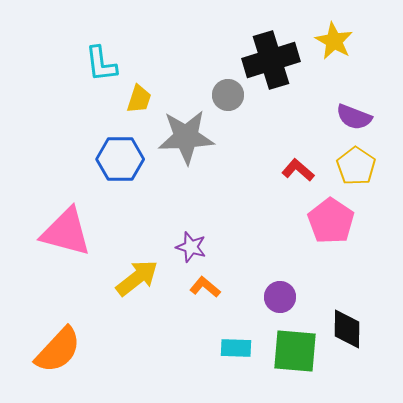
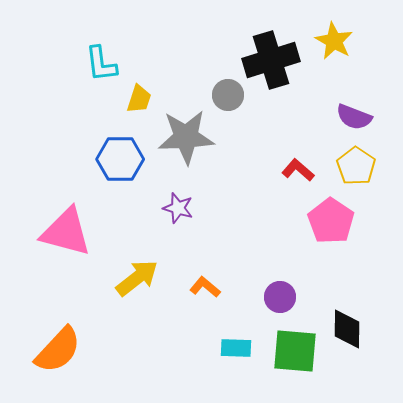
purple star: moved 13 px left, 39 px up
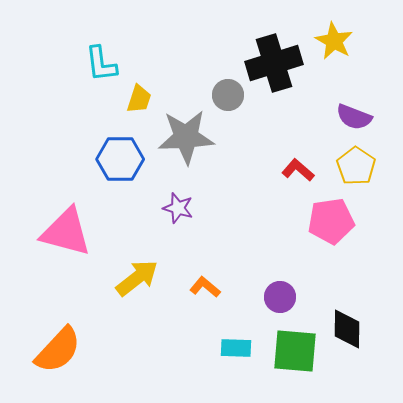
black cross: moved 3 px right, 3 px down
pink pentagon: rotated 30 degrees clockwise
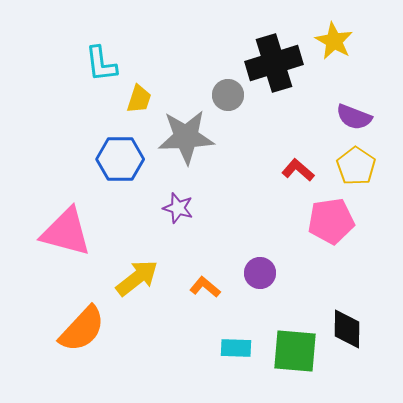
purple circle: moved 20 px left, 24 px up
orange semicircle: moved 24 px right, 21 px up
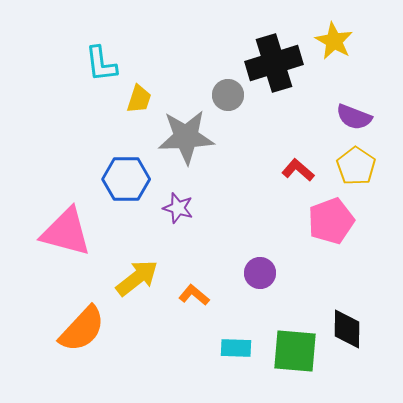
blue hexagon: moved 6 px right, 20 px down
pink pentagon: rotated 12 degrees counterclockwise
orange L-shape: moved 11 px left, 8 px down
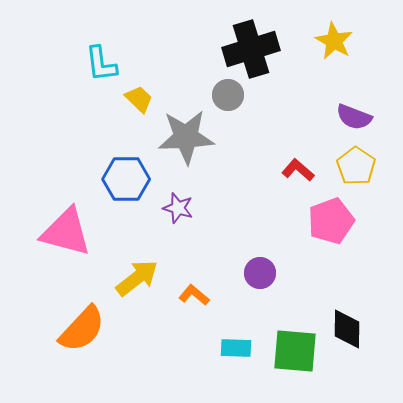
black cross: moved 23 px left, 14 px up
yellow trapezoid: rotated 64 degrees counterclockwise
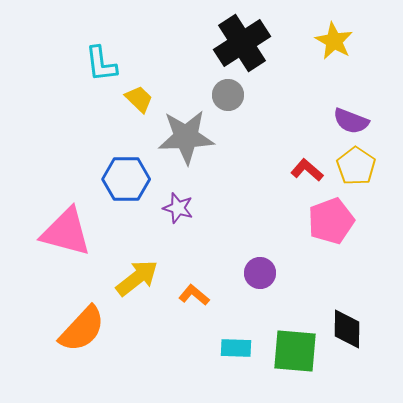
black cross: moved 9 px left, 6 px up; rotated 16 degrees counterclockwise
purple semicircle: moved 3 px left, 4 px down
red L-shape: moved 9 px right
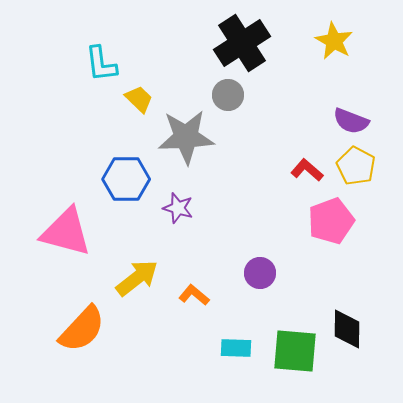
yellow pentagon: rotated 6 degrees counterclockwise
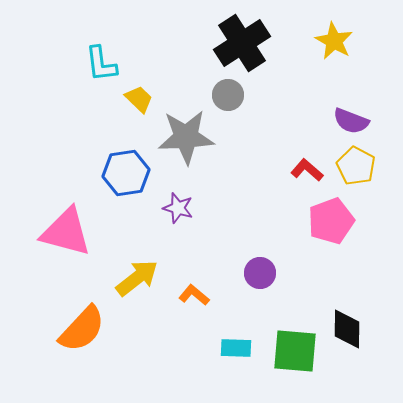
blue hexagon: moved 6 px up; rotated 9 degrees counterclockwise
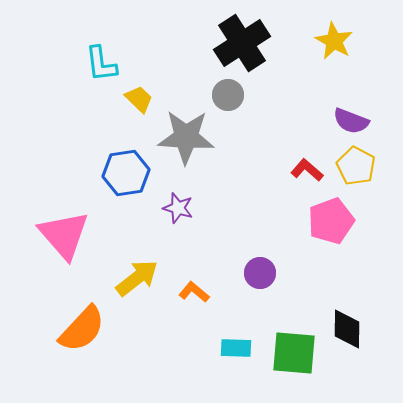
gray star: rotated 6 degrees clockwise
pink triangle: moved 2 px left, 3 px down; rotated 34 degrees clockwise
orange L-shape: moved 3 px up
green square: moved 1 px left, 2 px down
